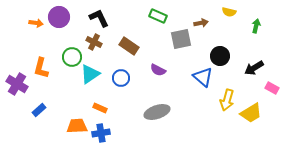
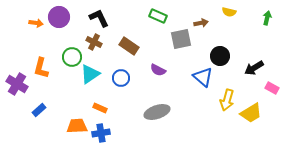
green arrow: moved 11 px right, 8 px up
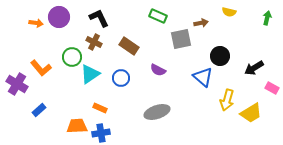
orange L-shape: rotated 55 degrees counterclockwise
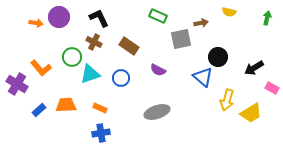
black circle: moved 2 px left, 1 px down
cyan triangle: rotated 15 degrees clockwise
orange trapezoid: moved 11 px left, 21 px up
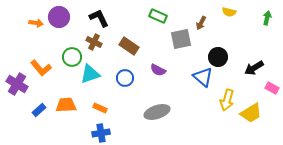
brown arrow: rotated 128 degrees clockwise
blue circle: moved 4 px right
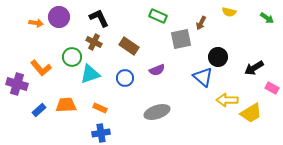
green arrow: rotated 112 degrees clockwise
purple semicircle: moved 1 px left; rotated 49 degrees counterclockwise
purple cross: rotated 15 degrees counterclockwise
yellow arrow: rotated 75 degrees clockwise
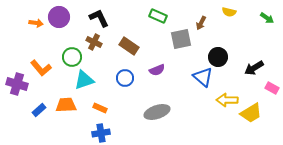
cyan triangle: moved 6 px left, 6 px down
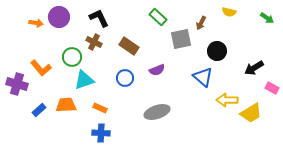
green rectangle: moved 1 px down; rotated 18 degrees clockwise
black circle: moved 1 px left, 6 px up
blue cross: rotated 12 degrees clockwise
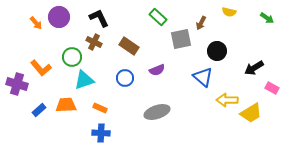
orange arrow: rotated 40 degrees clockwise
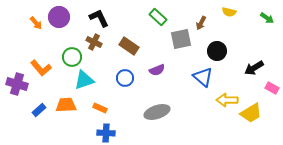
blue cross: moved 5 px right
